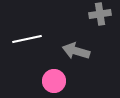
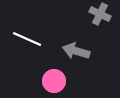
gray cross: rotated 35 degrees clockwise
white line: rotated 36 degrees clockwise
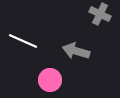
white line: moved 4 px left, 2 px down
pink circle: moved 4 px left, 1 px up
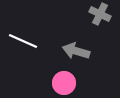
pink circle: moved 14 px right, 3 px down
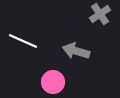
gray cross: rotated 30 degrees clockwise
pink circle: moved 11 px left, 1 px up
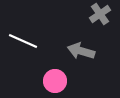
gray arrow: moved 5 px right
pink circle: moved 2 px right, 1 px up
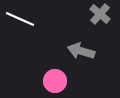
gray cross: rotated 15 degrees counterclockwise
white line: moved 3 px left, 22 px up
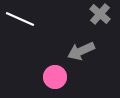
gray arrow: rotated 40 degrees counterclockwise
pink circle: moved 4 px up
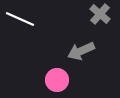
pink circle: moved 2 px right, 3 px down
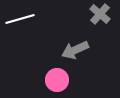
white line: rotated 40 degrees counterclockwise
gray arrow: moved 6 px left, 1 px up
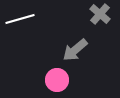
gray arrow: rotated 16 degrees counterclockwise
